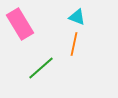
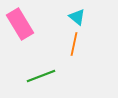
cyan triangle: rotated 18 degrees clockwise
green line: moved 8 px down; rotated 20 degrees clockwise
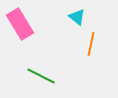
orange line: moved 17 px right
green line: rotated 48 degrees clockwise
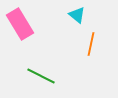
cyan triangle: moved 2 px up
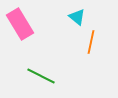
cyan triangle: moved 2 px down
orange line: moved 2 px up
